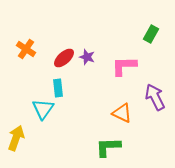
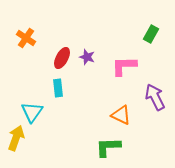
orange cross: moved 11 px up
red ellipse: moved 2 px left; rotated 20 degrees counterclockwise
cyan triangle: moved 11 px left, 3 px down
orange triangle: moved 1 px left, 2 px down
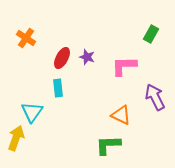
green L-shape: moved 2 px up
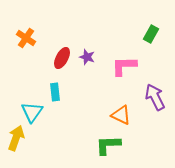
cyan rectangle: moved 3 px left, 4 px down
